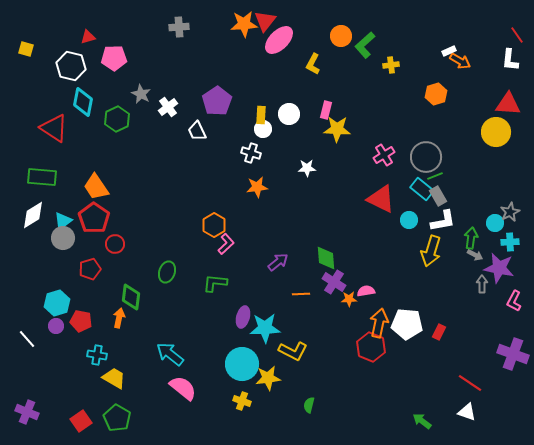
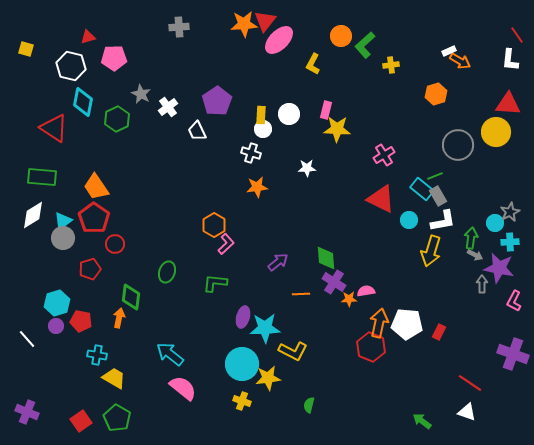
gray circle at (426, 157): moved 32 px right, 12 px up
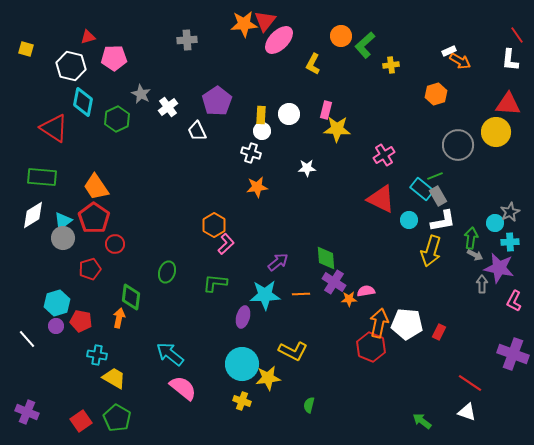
gray cross at (179, 27): moved 8 px right, 13 px down
white circle at (263, 129): moved 1 px left, 2 px down
cyan star at (265, 328): moved 33 px up
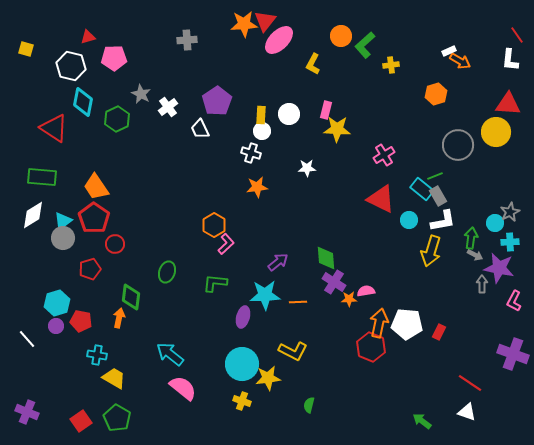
white trapezoid at (197, 131): moved 3 px right, 2 px up
orange line at (301, 294): moved 3 px left, 8 px down
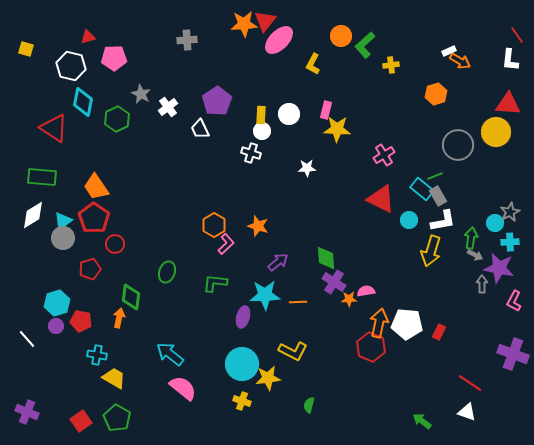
orange star at (257, 187): moved 1 px right, 39 px down; rotated 25 degrees clockwise
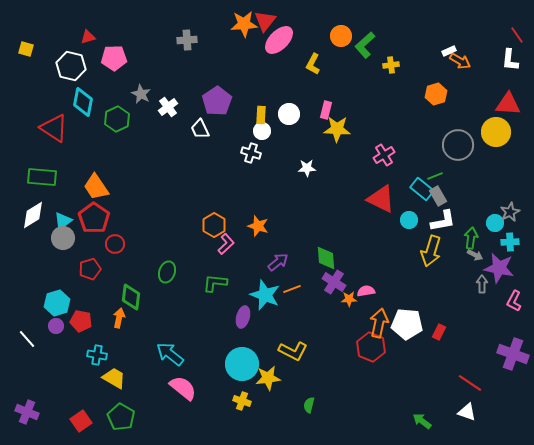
cyan star at (265, 295): rotated 24 degrees clockwise
orange line at (298, 302): moved 6 px left, 13 px up; rotated 18 degrees counterclockwise
green pentagon at (117, 418): moved 4 px right, 1 px up
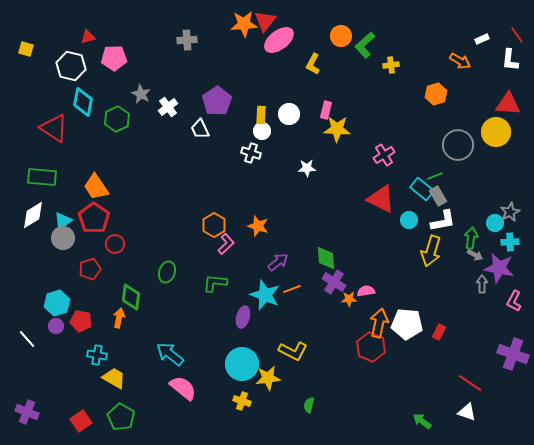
pink ellipse at (279, 40): rotated 8 degrees clockwise
white rectangle at (449, 51): moved 33 px right, 12 px up
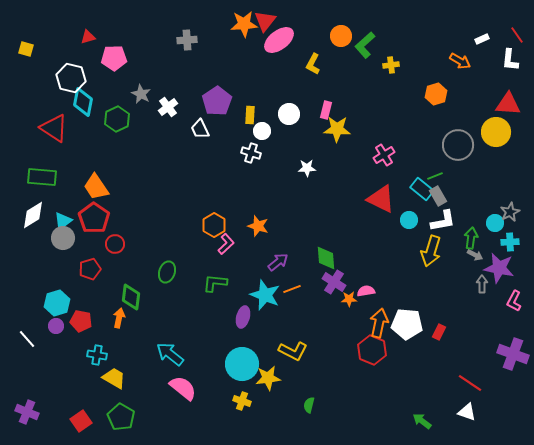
white hexagon at (71, 66): moved 12 px down
yellow rectangle at (261, 115): moved 11 px left
red hexagon at (371, 347): moved 1 px right, 3 px down
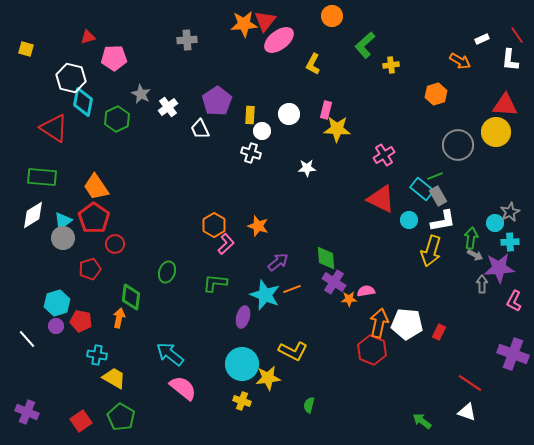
orange circle at (341, 36): moved 9 px left, 20 px up
red triangle at (508, 104): moved 3 px left, 1 px down
purple star at (499, 268): rotated 16 degrees counterclockwise
